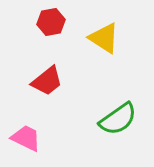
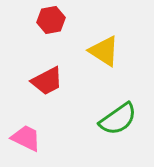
red hexagon: moved 2 px up
yellow triangle: moved 13 px down
red trapezoid: rotated 12 degrees clockwise
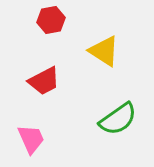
red trapezoid: moved 3 px left
pink trapezoid: moved 5 px right, 1 px down; rotated 40 degrees clockwise
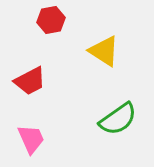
red trapezoid: moved 14 px left
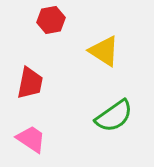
red trapezoid: moved 2 px down; rotated 52 degrees counterclockwise
green semicircle: moved 4 px left, 3 px up
pink trapezoid: rotated 32 degrees counterclockwise
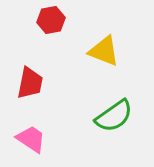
yellow triangle: rotated 12 degrees counterclockwise
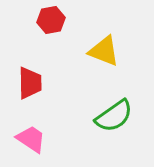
red trapezoid: rotated 12 degrees counterclockwise
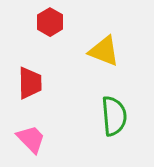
red hexagon: moved 1 px left, 2 px down; rotated 20 degrees counterclockwise
green semicircle: rotated 60 degrees counterclockwise
pink trapezoid: rotated 12 degrees clockwise
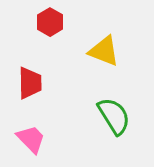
green semicircle: rotated 27 degrees counterclockwise
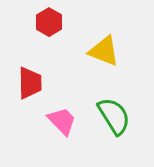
red hexagon: moved 1 px left
pink trapezoid: moved 31 px right, 18 px up
